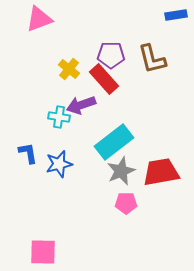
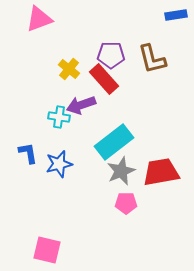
pink square: moved 4 px right, 2 px up; rotated 12 degrees clockwise
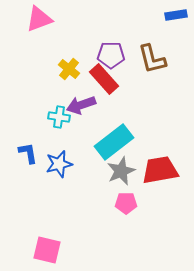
red trapezoid: moved 1 px left, 2 px up
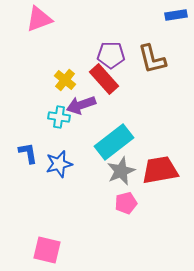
yellow cross: moved 4 px left, 11 px down
pink pentagon: rotated 15 degrees counterclockwise
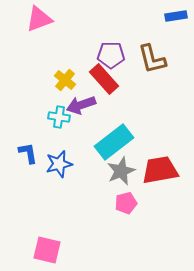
blue rectangle: moved 1 px down
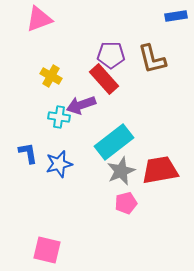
yellow cross: moved 14 px left, 4 px up; rotated 10 degrees counterclockwise
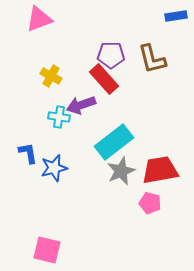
blue star: moved 5 px left, 4 px down
pink pentagon: moved 24 px right; rotated 30 degrees clockwise
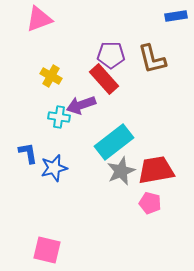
red trapezoid: moved 4 px left
